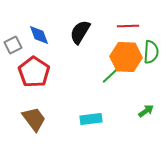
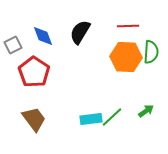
blue diamond: moved 4 px right, 1 px down
green line: moved 43 px down
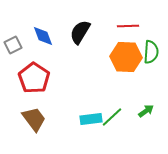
red pentagon: moved 6 px down
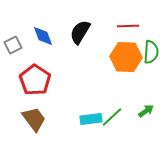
red pentagon: moved 1 px right, 2 px down
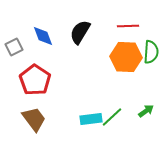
gray square: moved 1 px right, 2 px down
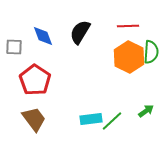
gray square: rotated 30 degrees clockwise
orange hexagon: moved 3 px right; rotated 24 degrees clockwise
green line: moved 4 px down
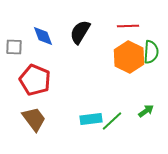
red pentagon: rotated 12 degrees counterclockwise
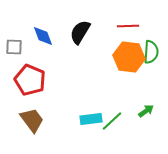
orange hexagon: rotated 20 degrees counterclockwise
red pentagon: moved 5 px left
brown trapezoid: moved 2 px left, 1 px down
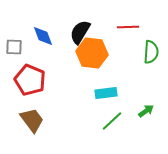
red line: moved 1 px down
orange hexagon: moved 37 px left, 4 px up
cyan rectangle: moved 15 px right, 26 px up
